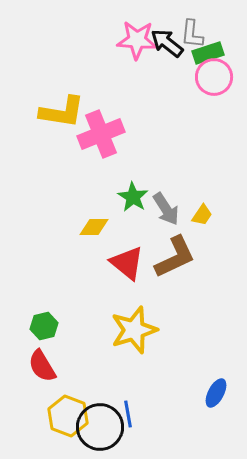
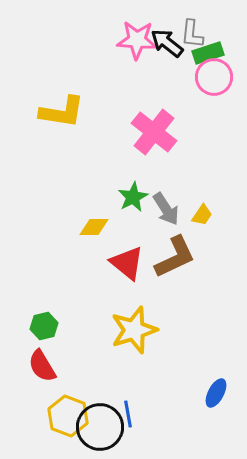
pink cross: moved 53 px right, 2 px up; rotated 30 degrees counterclockwise
green star: rotated 12 degrees clockwise
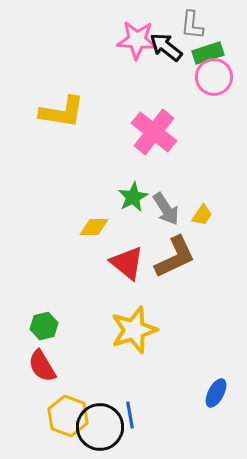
gray L-shape: moved 9 px up
black arrow: moved 1 px left, 4 px down
blue line: moved 2 px right, 1 px down
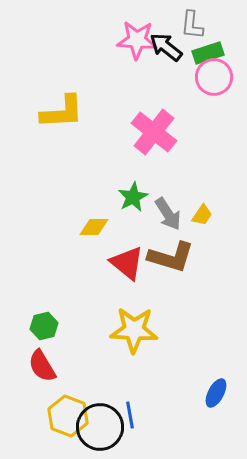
yellow L-shape: rotated 12 degrees counterclockwise
gray arrow: moved 2 px right, 5 px down
brown L-shape: moved 4 px left; rotated 42 degrees clockwise
yellow star: rotated 21 degrees clockwise
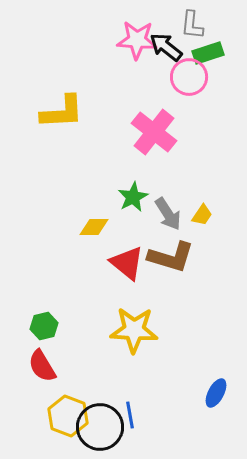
pink circle: moved 25 px left
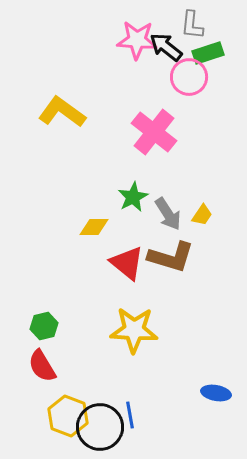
yellow L-shape: rotated 141 degrees counterclockwise
blue ellipse: rotated 72 degrees clockwise
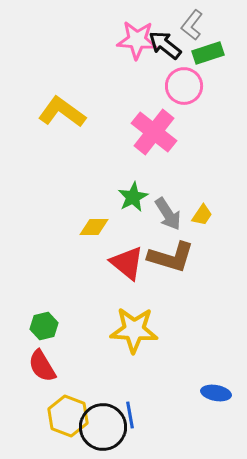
gray L-shape: rotated 32 degrees clockwise
black arrow: moved 1 px left, 2 px up
pink circle: moved 5 px left, 9 px down
black circle: moved 3 px right
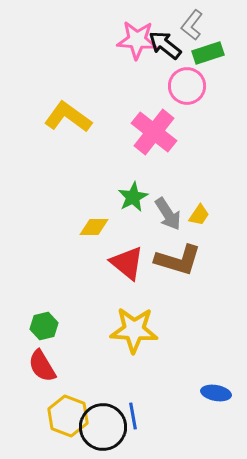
pink circle: moved 3 px right
yellow L-shape: moved 6 px right, 5 px down
yellow trapezoid: moved 3 px left
brown L-shape: moved 7 px right, 3 px down
blue line: moved 3 px right, 1 px down
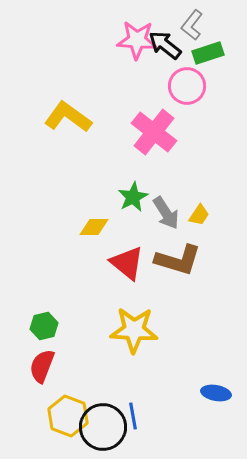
gray arrow: moved 2 px left, 1 px up
red semicircle: rotated 52 degrees clockwise
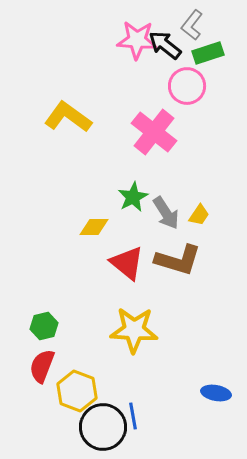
yellow hexagon: moved 9 px right, 25 px up
